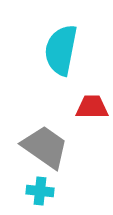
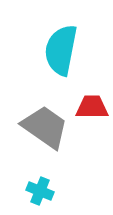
gray trapezoid: moved 20 px up
cyan cross: rotated 16 degrees clockwise
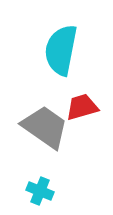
red trapezoid: moved 10 px left; rotated 16 degrees counterclockwise
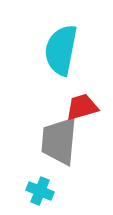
gray trapezoid: moved 14 px right, 14 px down; rotated 120 degrees counterclockwise
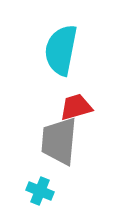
red trapezoid: moved 6 px left
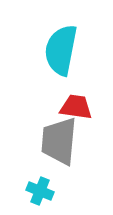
red trapezoid: rotated 24 degrees clockwise
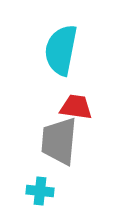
cyan cross: rotated 16 degrees counterclockwise
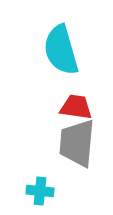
cyan semicircle: rotated 27 degrees counterclockwise
gray trapezoid: moved 18 px right, 2 px down
